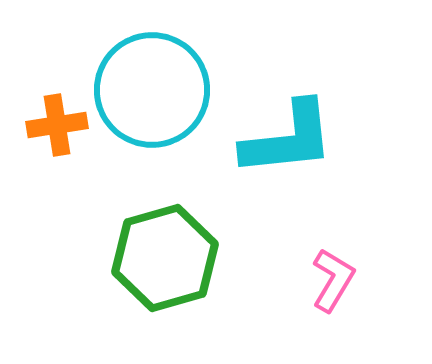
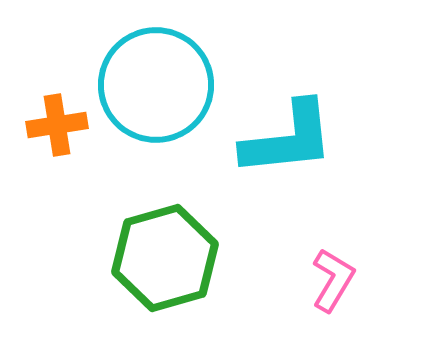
cyan circle: moved 4 px right, 5 px up
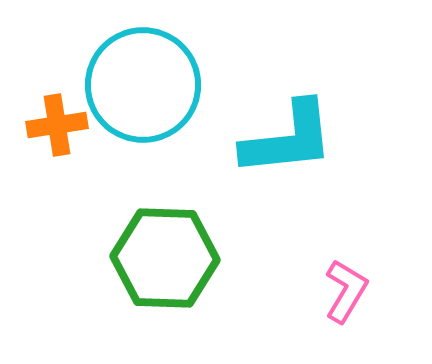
cyan circle: moved 13 px left
green hexagon: rotated 18 degrees clockwise
pink L-shape: moved 13 px right, 11 px down
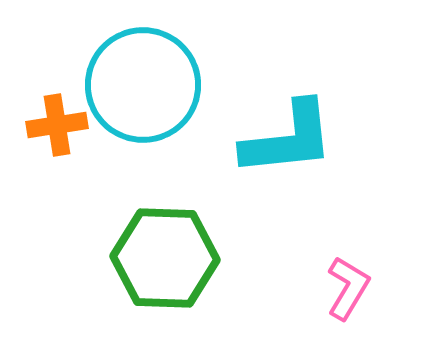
pink L-shape: moved 2 px right, 3 px up
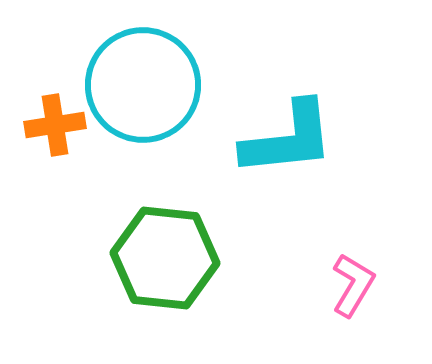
orange cross: moved 2 px left
green hexagon: rotated 4 degrees clockwise
pink L-shape: moved 5 px right, 3 px up
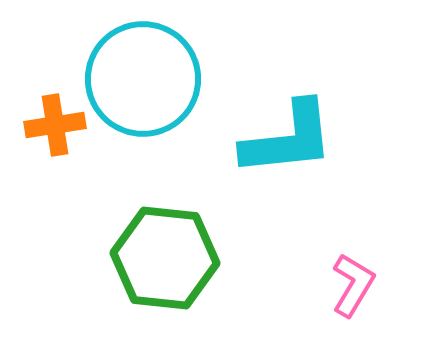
cyan circle: moved 6 px up
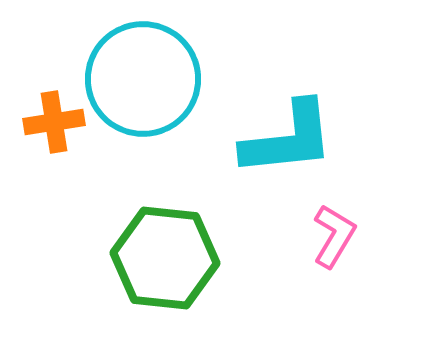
orange cross: moved 1 px left, 3 px up
pink L-shape: moved 19 px left, 49 px up
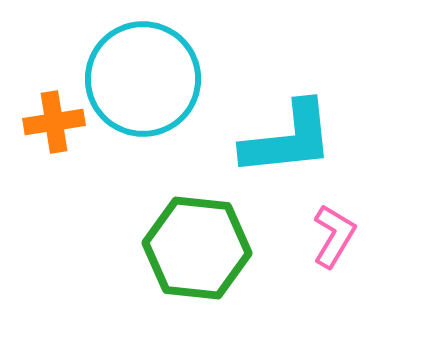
green hexagon: moved 32 px right, 10 px up
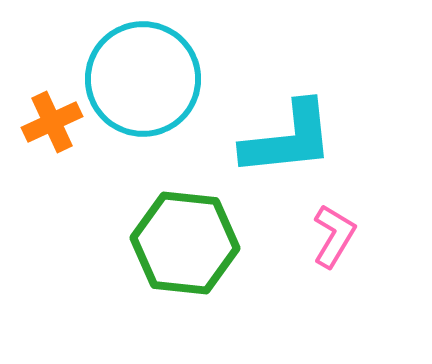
orange cross: moved 2 px left; rotated 16 degrees counterclockwise
green hexagon: moved 12 px left, 5 px up
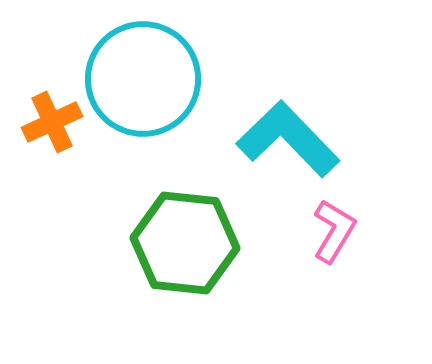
cyan L-shape: rotated 128 degrees counterclockwise
pink L-shape: moved 5 px up
